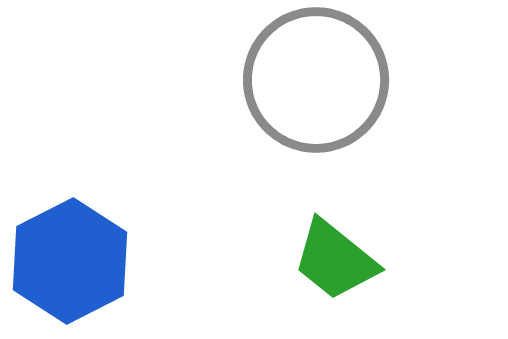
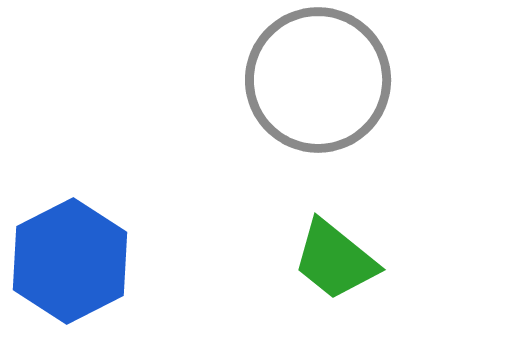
gray circle: moved 2 px right
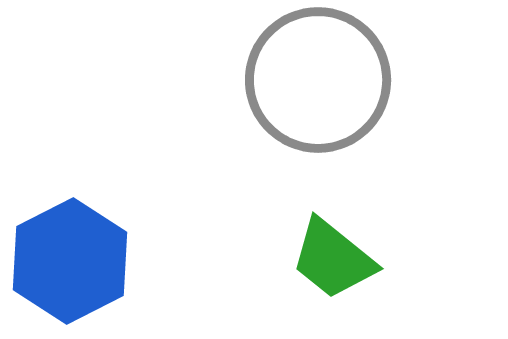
green trapezoid: moved 2 px left, 1 px up
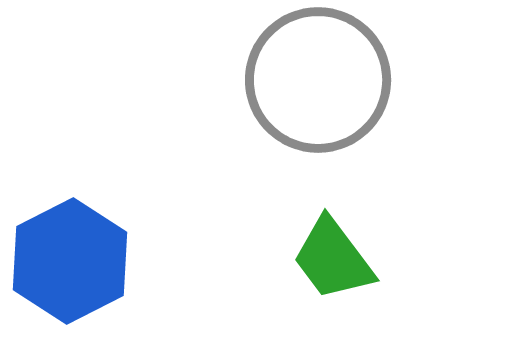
green trapezoid: rotated 14 degrees clockwise
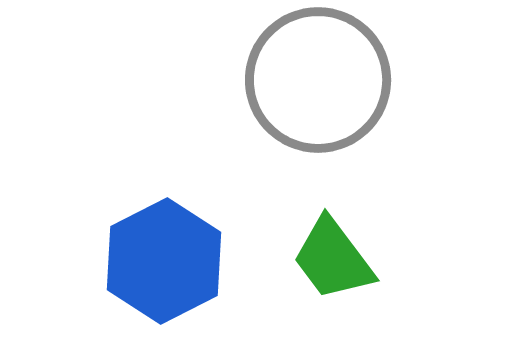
blue hexagon: moved 94 px right
